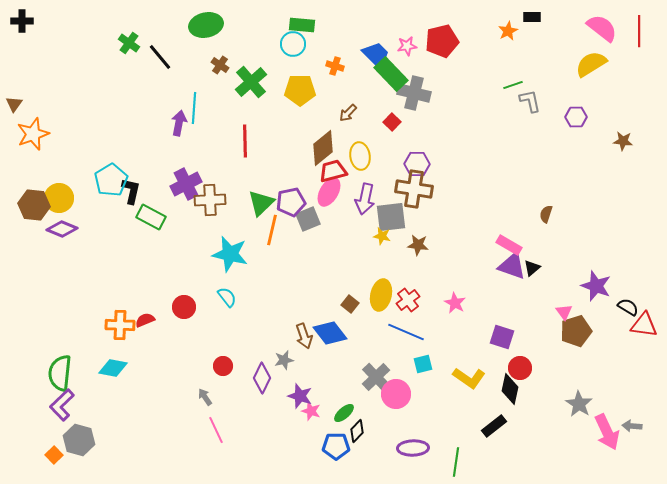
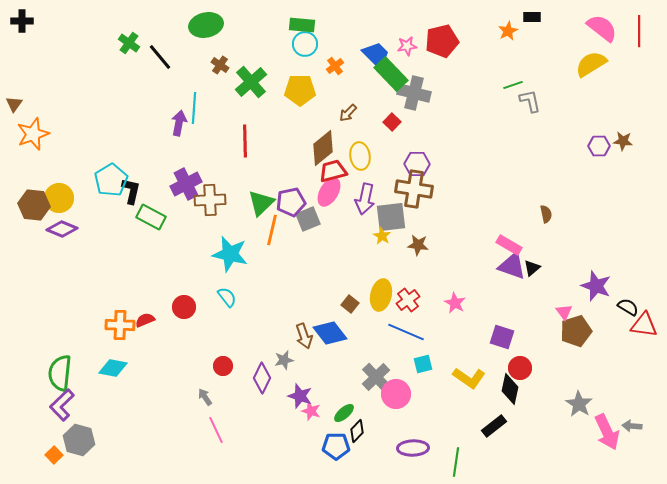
cyan circle at (293, 44): moved 12 px right
orange cross at (335, 66): rotated 36 degrees clockwise
purple hexagon at (576, 117): moved 23 px right, 29 px down
brown semicircle at (546, 214): rotated 150 degrees clockwise
yellow star at (382, 236): rotated 18 degrees clockwise
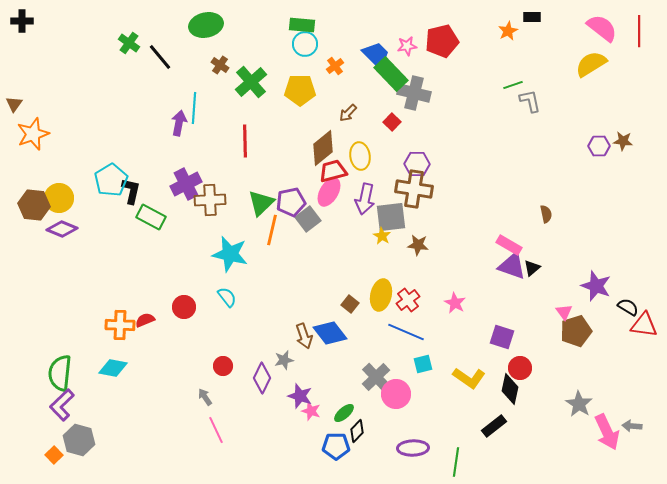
gray square at (308, 219): rotated 15 degrees counterclockwise
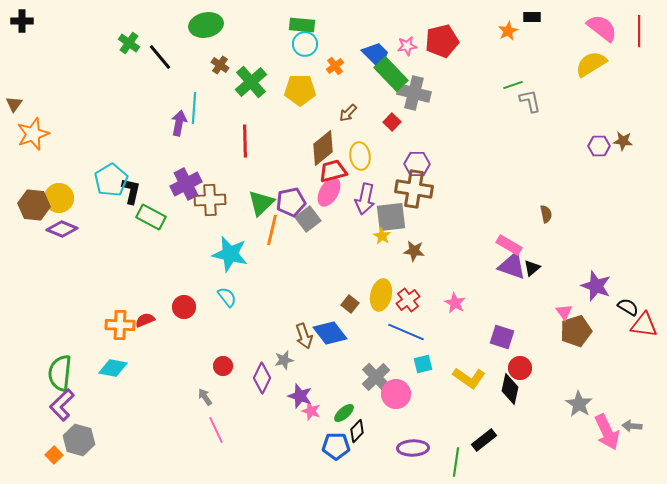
brown star at (418, 245): moved 4 px left, 6 px down
black rectangle at (494, 426): moved 10 px left, 14 px down
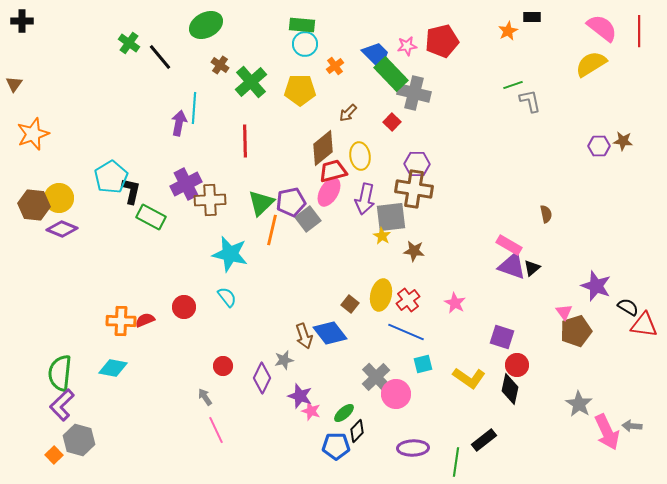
green ellipse at (206, 25): rotated 16 degrees counterclockwise
brown triangle at (14, 104): moved 20 px up
cyan pentagon at (111, 180): moved 3 px up
orange cross at (120, 325): moved 1 px right, 4 px up
red circle at (520, 368): moved 3 px left, 3 px up
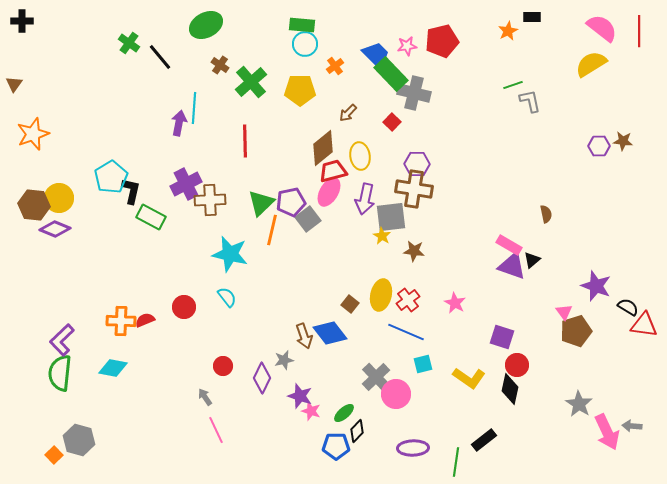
purple diamond at (62, 229): moved 7 px left
black triangle at (532, 268): moved 8 px up
purple L-shape at (62, 405): moved 65 px up
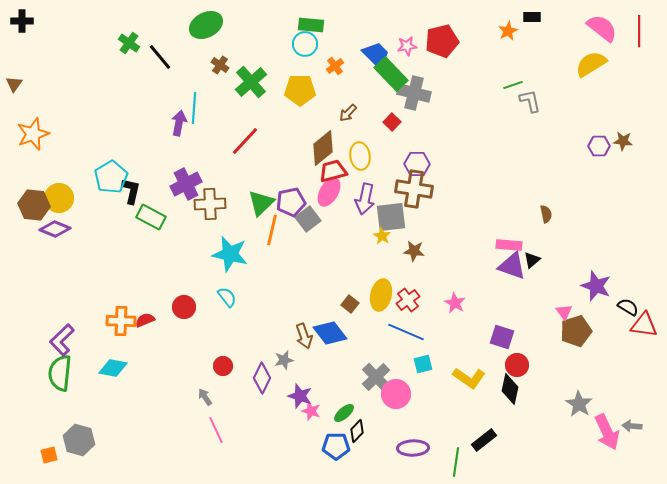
green rectangle at (302, 25): moved 9 px right
red line at (245, 141): rotated 44 degrees clockwise
brown cross at (210, 200): moved 4 px down
pink rectangle at (509, 245): rotated 25 degrees counterclockwise
orange square at (54, 455): moved 5 px left; rotated 30 degrees clockwise
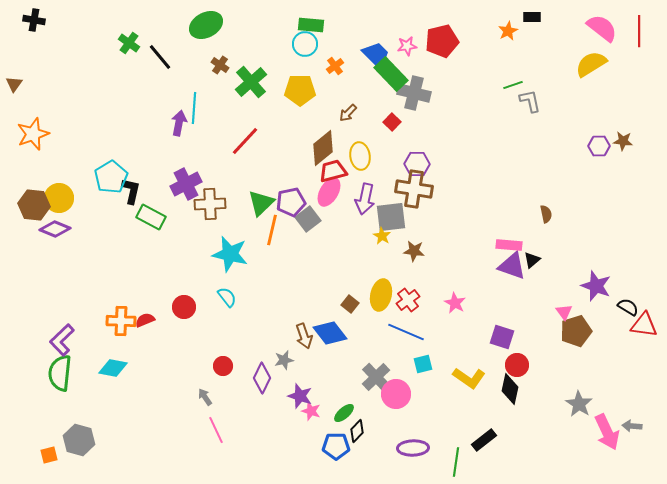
black cross at (22, 21): moved 12 px right, 1 px up; rotated 10 degrees clockwise
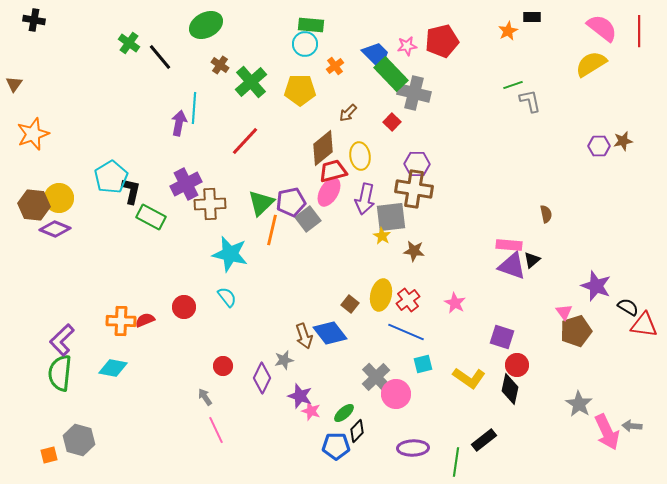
brown star at (623, 141): rotated 18 degrees counterclockwise
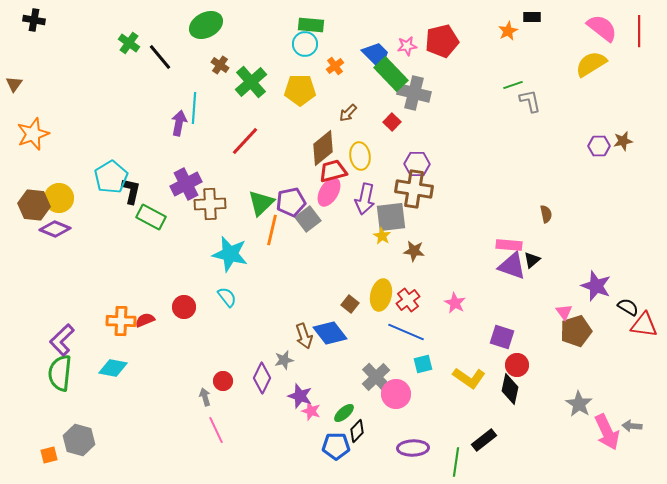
red circle at (223, 366): moved 15 px down
gray arrow at (205, 397): rotated 18 degrees clockwise
